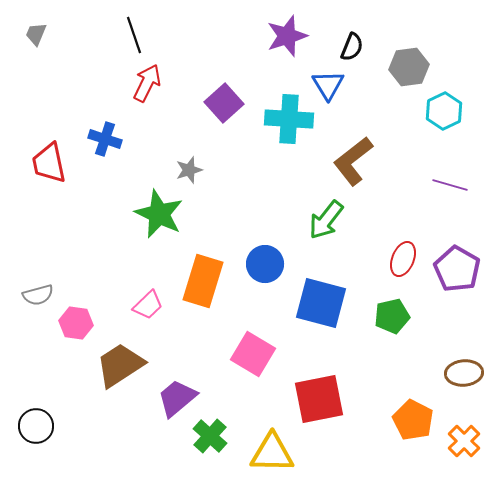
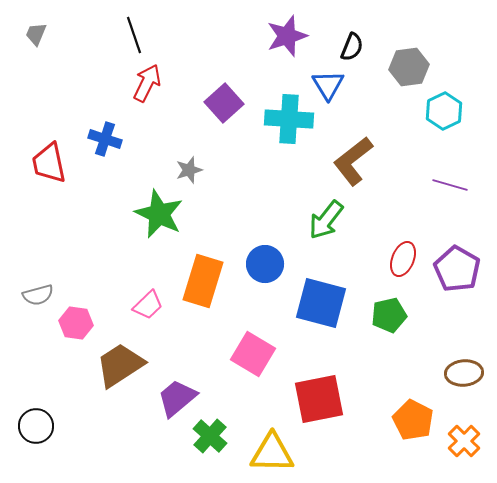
green pentagon: moved 3 px left, 1 px up
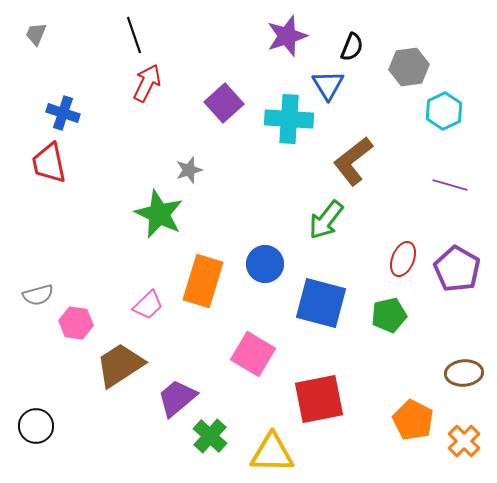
blue cross: moved 42 px left, 26 px up
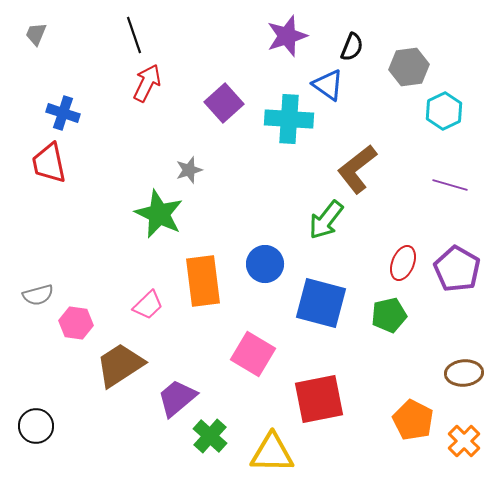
blue triangle: rotated 24 degrees counterclockwise
brown L-shape: moved 4 px right, 8 px down
red ellipse: moved 4 px down
orange rectangle: rotated 24 degrees counterclockwise
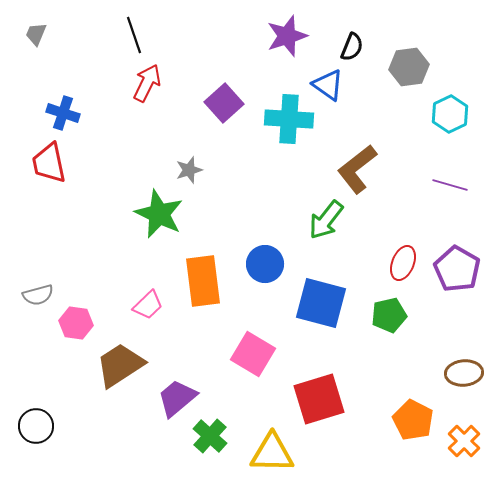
cyan hexagon: moved 6 px right, 3 px down
red square: rotated 6 degrees counterclockwise
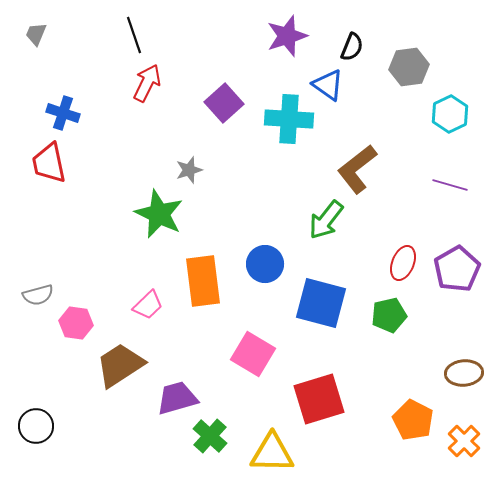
purple pentagon: rotated 12 degrees clockwise
purple trapezoid: rotated 24 degrees clockwise
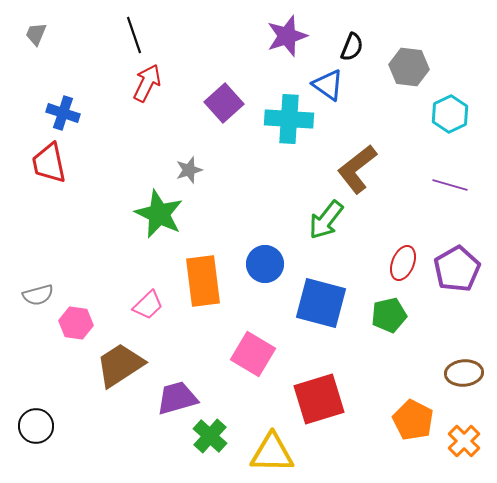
gray hexagon: rotated 15 degrees clockwise
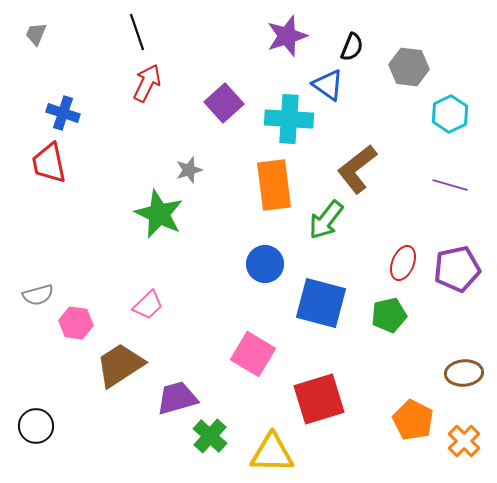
black line: moved 3 px right, 3 px up
purple pentagon: rotated 18 degrees clockwise
orange rectangle: moved 71 px right, 96 px up
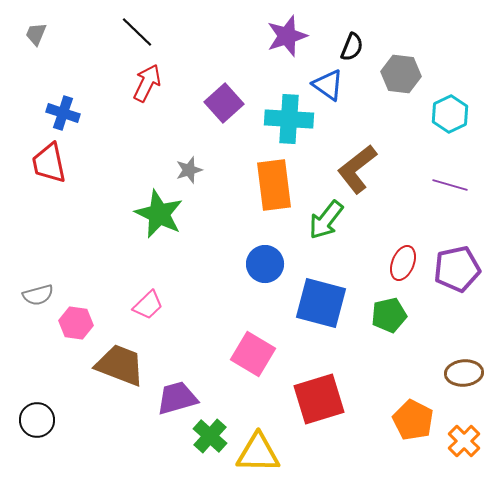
black line: rotated 27 degrees counterclockwise
gray hexagon: moved 8 px left, 7 px down
brown trapezoid: rotated 54 degrees clockwise
black circle: moved 1 px right, 6 px up
yellow triangle: moved 14 px left
